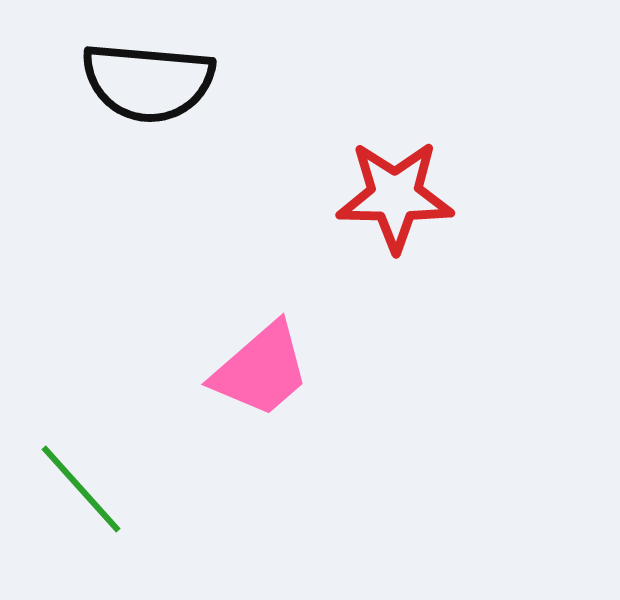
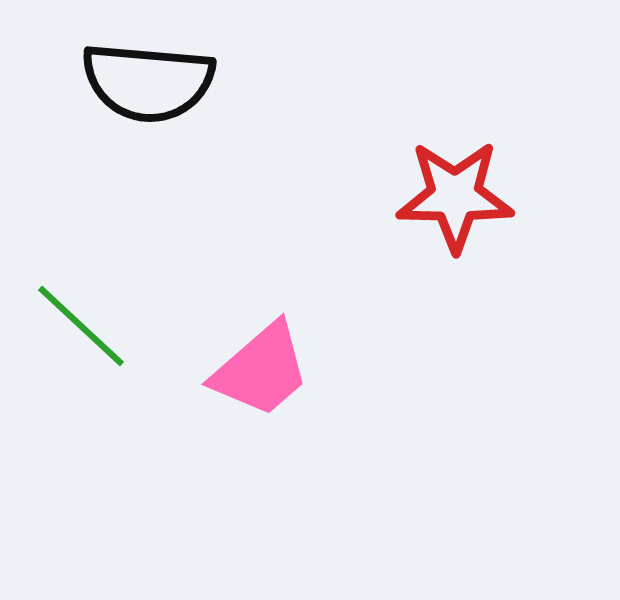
red star: moved 60 px right
green line: moved 163 px up; rotated 5 degrees counterclockwise
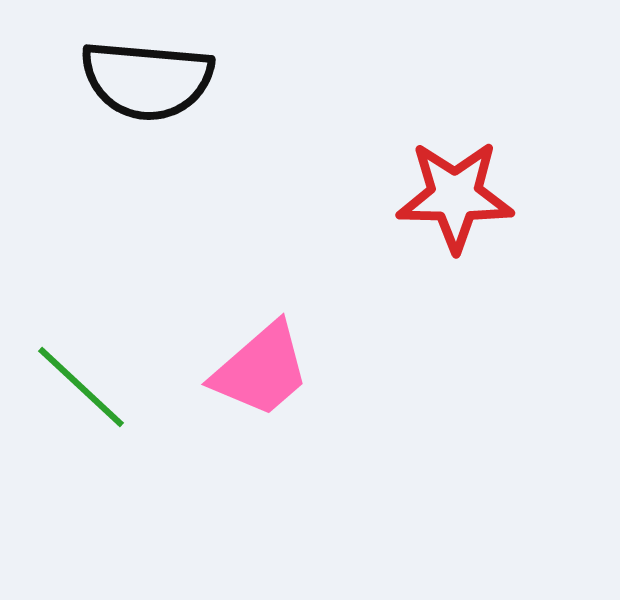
black semicircle: moved 1 px left, 2 px up
green line: moved 61 px down
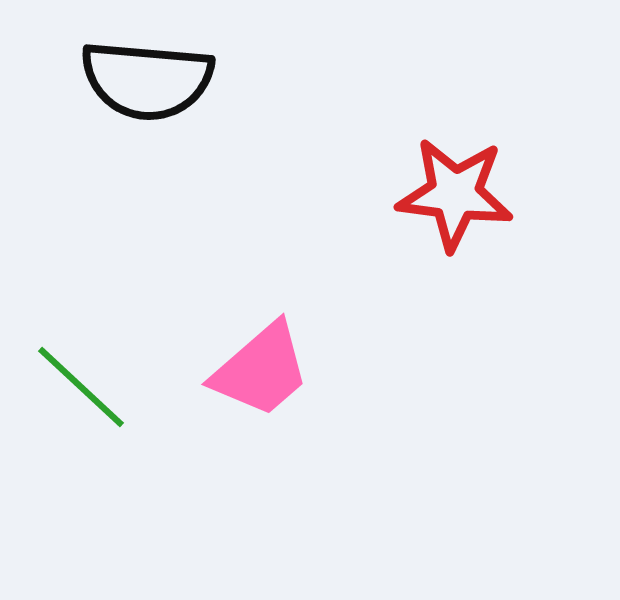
red star: moved 2 px up; rotated 6 degrees clockwise
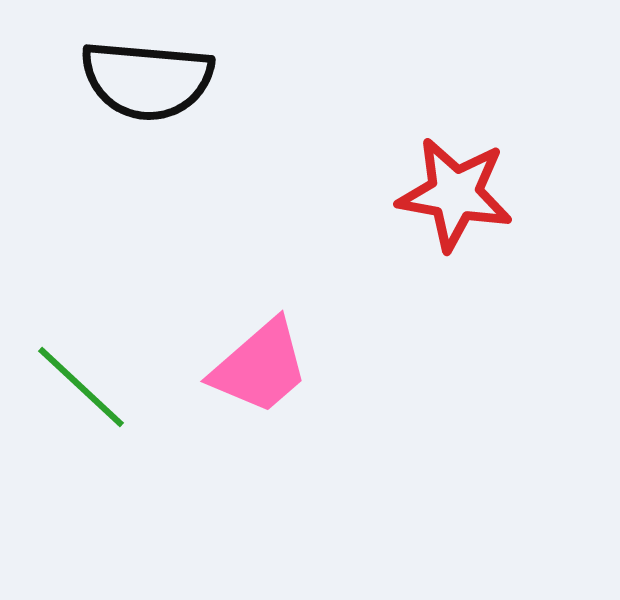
red star: rotated 3 degrees clockwise
pink trapezoid: moved 1 px left, 3 px up
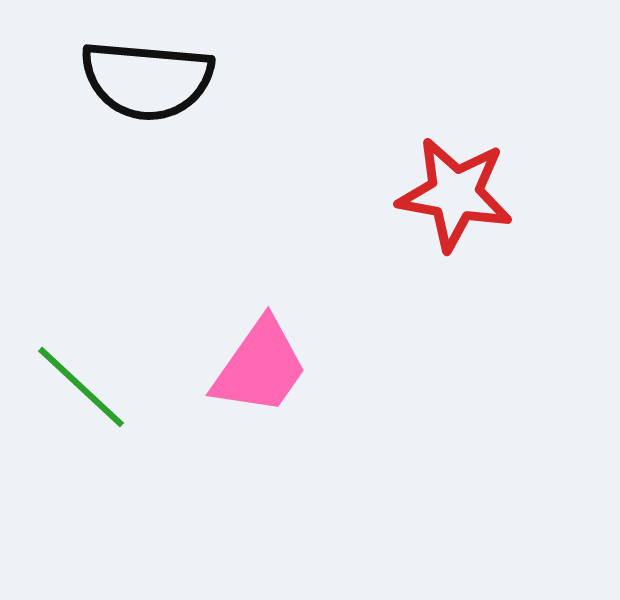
pink trapezoid: rotated 14 degrees counterclockwise
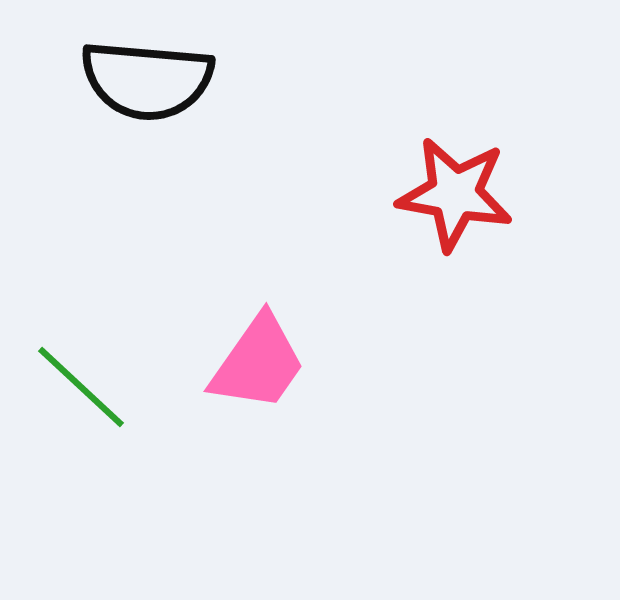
pink trapezoid: moved 2 px left, 4 px up
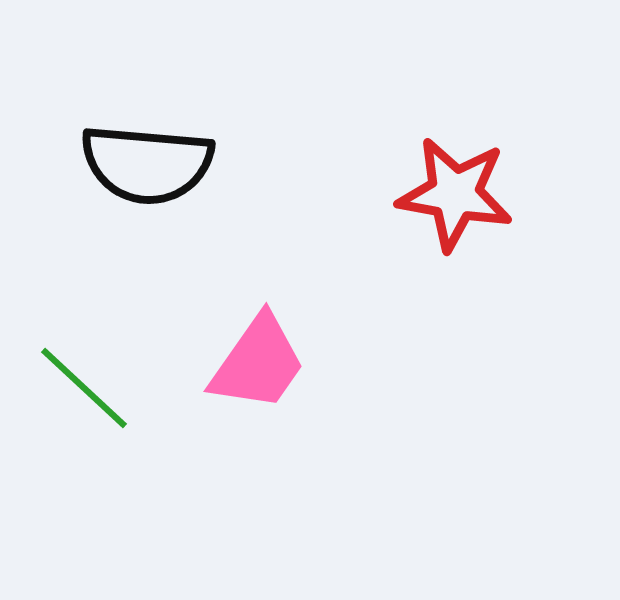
black semicircle: moved 84 px down
green line: moved 3 px right, 1 px down
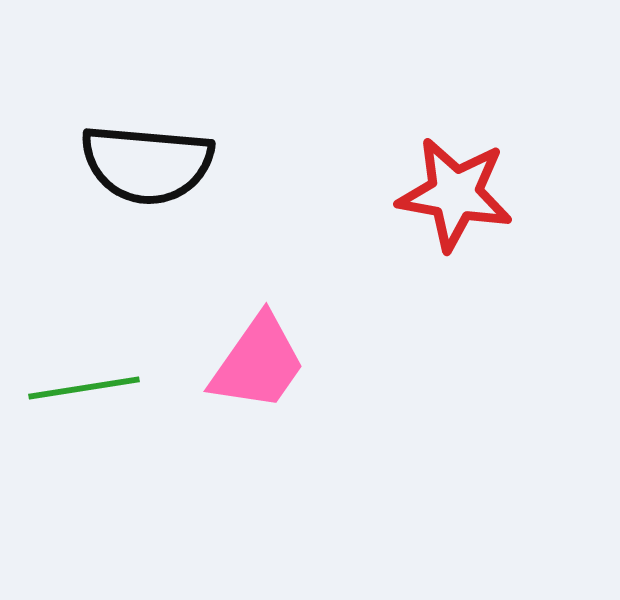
green line: rotated 52 degrees counterclockwise
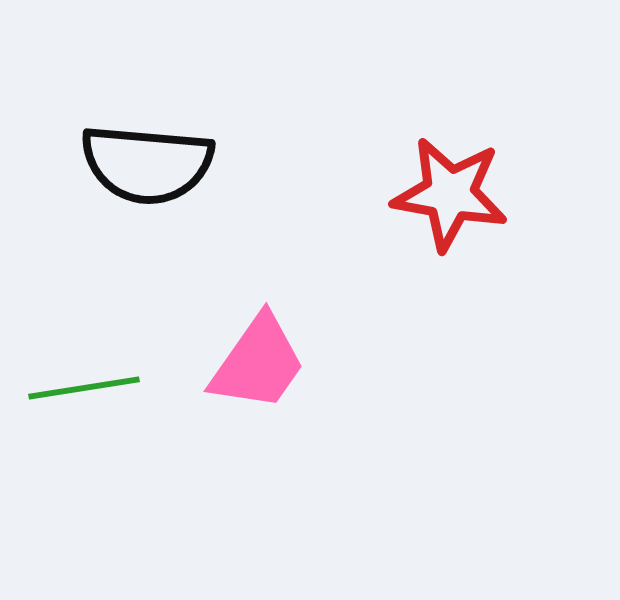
red star: moved 5 px left
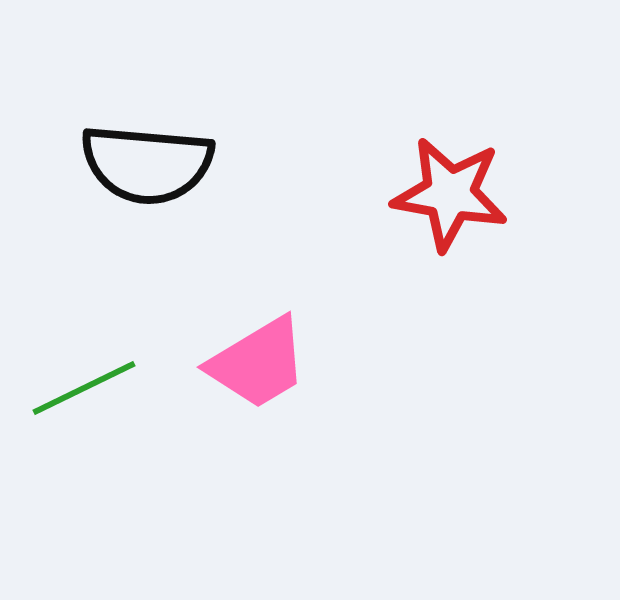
pink trapezoid: rotated 24 degrees clockwise
green line: rotated 17 degrees counterclockwise
